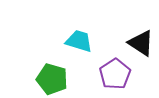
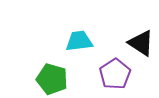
cyan trapezoid: rotated 24 degrees counterclockwise
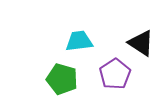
green pentagon: moved 10 px right
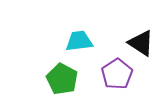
purple pentagon: moved 2 px right
green pentagon: rotated 12 degrees clockwise
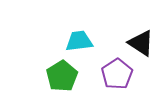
green pentagon: moved 3 px up; rotated 12 degrees clockwise
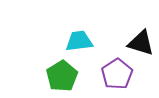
black triangle: rotated 16 degrees counterclockwise
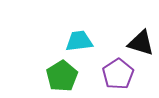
purple pentagon: moved 1 px right
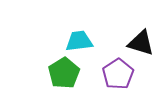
green pentagon: moved 2 px right, 3 px up
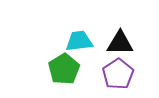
black triangle: moved 21 px left; rotated 16 degrees counterclockwise
green pentagon: moved 4 px up
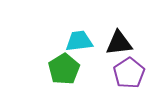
black triangle: moved 1 px left; rotated 8 degrees counterclockwise
purple pentagon: moved 11 px right, 1 px up
